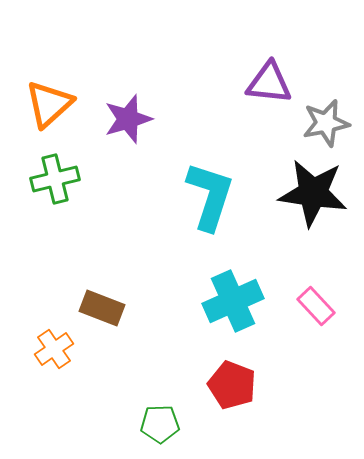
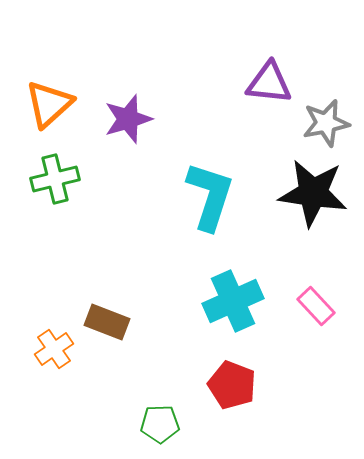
brown rectangle: moved 5 px right, 14 px down
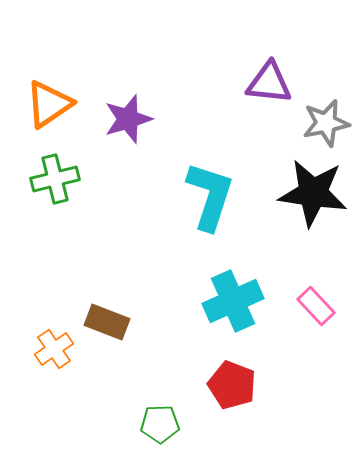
orange triangle: rotated 8 degrees clockwise
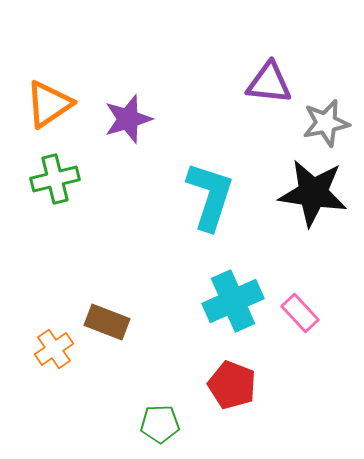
pink rectangle: moved 16 px left, 7 px down
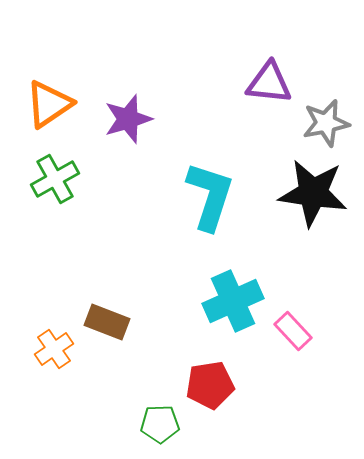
green cross: rotated 15 degrees counterclockwise
pink rectangle: moved 7 px left, 18 px down
red pentagon: moved 22 px left; rotated 30 degrees counterclockwise
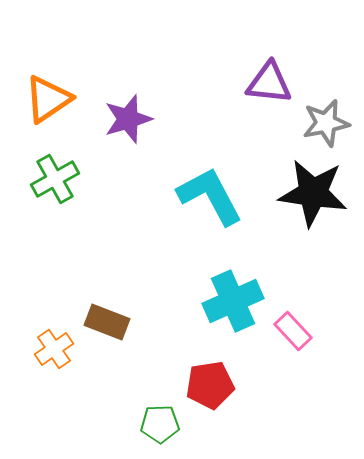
orange triangle: moved 1 px left, 5 px up
cyan L-shape: rotated 46 degrees counterclockwise
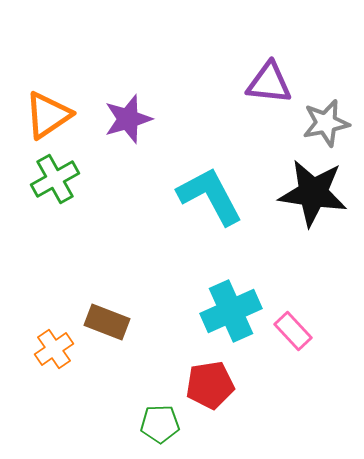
orange triangle: moved 16 px down
cyan cross: moved 2 px left, 10 px down
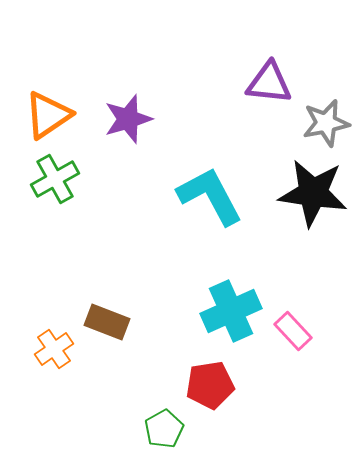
green pentagon: moved 4 px right, 5 px down; rotated 27 degrees counterclockwise
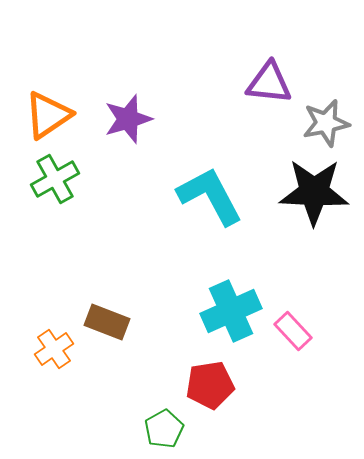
black star: moved 1 px right, 1 px up; rotated 6 degrees counterclockwise
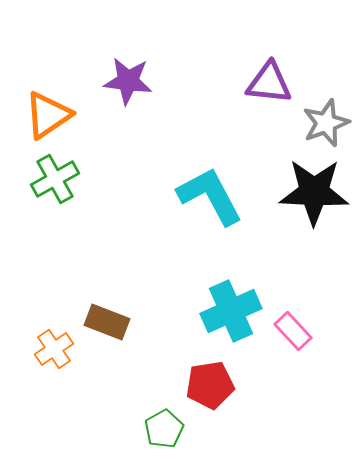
purple star: moved 38 px up; rotated 24 degrees clockwise
gray star: rotated 9 degrees counterclockwise
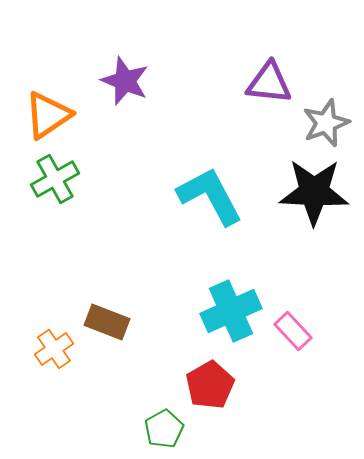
purple star: moved 3 px left; rotated 15 degrees clockwise
red pentagon: rotated 21 degrees counterclockwise
